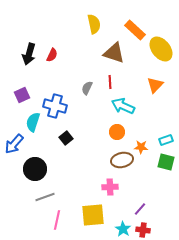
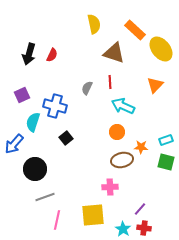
red cross: moved 1 px right, 2 px up
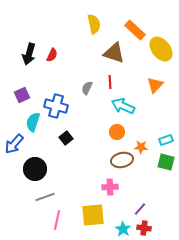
blue cross: moved 1 px right
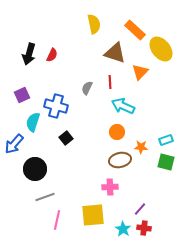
brown triangle: moved 1 px right
orange triangle: moved 15 px left, 13 px up
brown ellipse: moved 2 px left
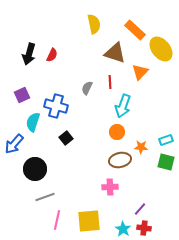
cyan arrow: rotated 95 degrees counterclockwise
yellow square: moved 4 px left, 6 px down
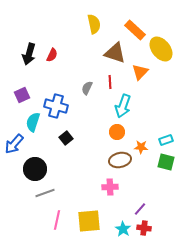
gray line: moved 4 px up
